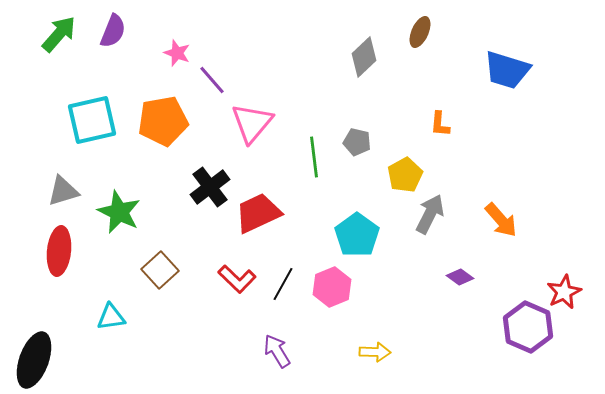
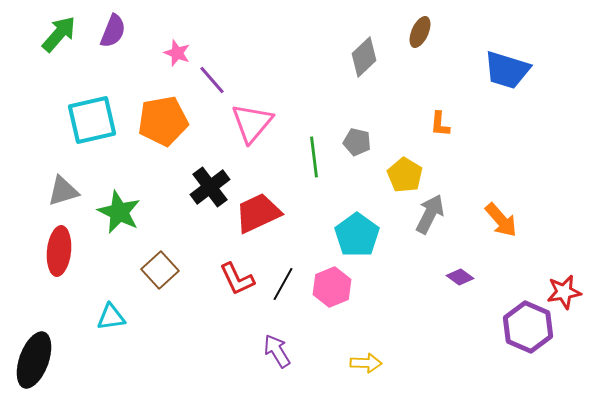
yellow pentagon: rotated 12 degrees counterclockwise
red L-shape: rotated 21 degrees clockwise
red star: rotated 16 degrees clockwise
yellow arrow: moved 9 px left, 11 px down
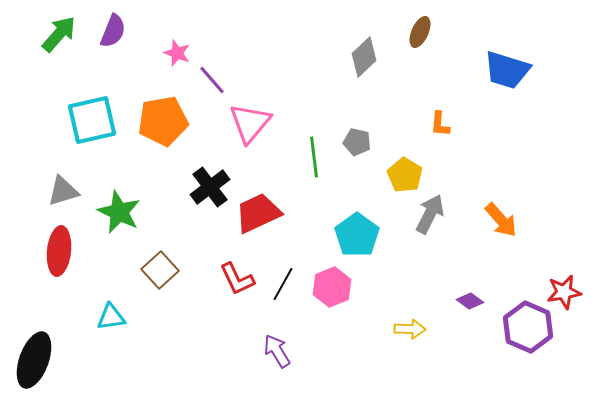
pink triangle: moved 2 px left
purple diamond: moved 10 px right, 24 px down
yellow arrow: moved 44 px right, 34 px up
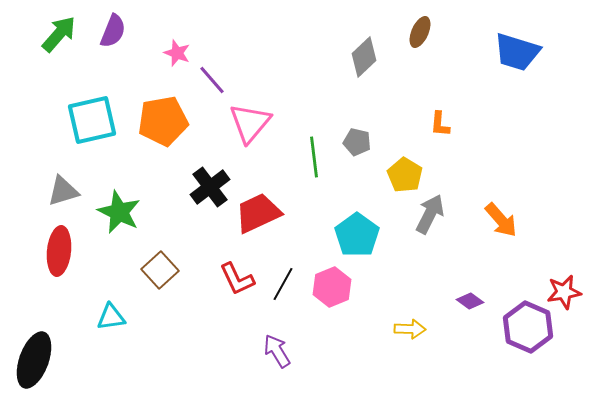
blue trapezoid: moved 10 px right, 18 px up
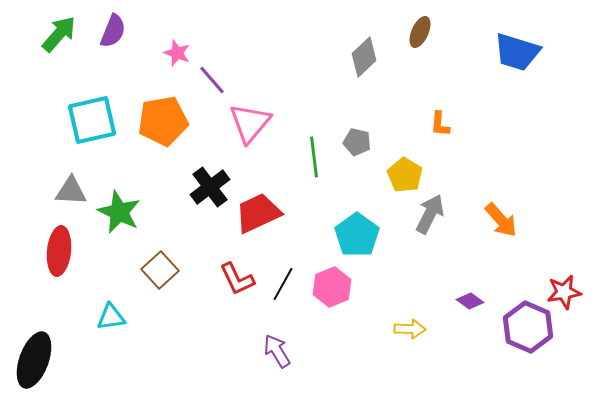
gray triangle: moved 8 px right; rotated 20 degrees clockwise
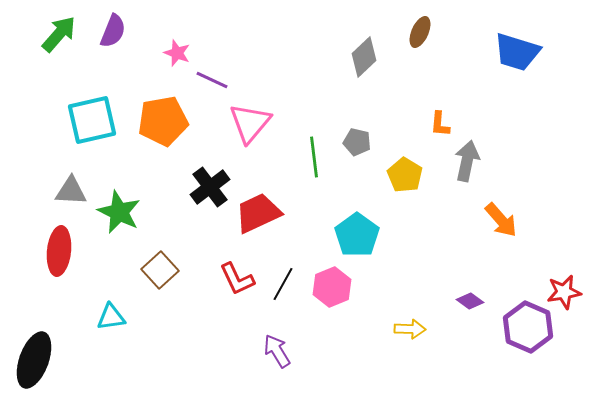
purple line: rotated 24 degrees counterclockwise
gray arrow: moved 37 px right, 53 px up; rotated 15 degrees counterclockwise
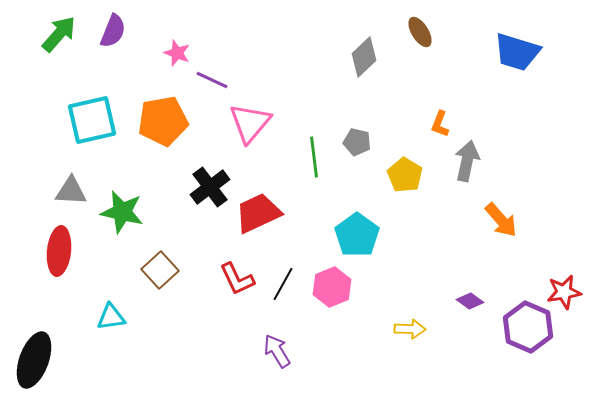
brown ellipse: rotated 56 degrees counterclockwise
orange L-shape: rotated 16 degrees clockwise
green star: moved 3 px right; rotated 12 degrees counterclockwise
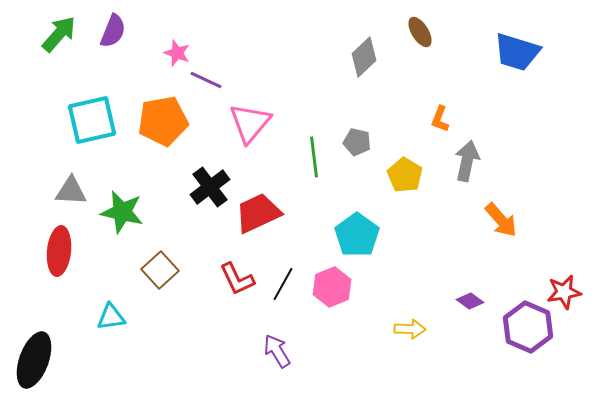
purple line: moved 6 px left
orange L-shape: moved 5 px up
